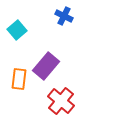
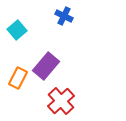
orange rectangle: moved 1 px left, 1 px up; rotated 20 degrees clockwise
red cross: rotated 8 degrees clockwise
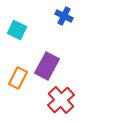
cyan square: rotated 24 degrees counterclockwise
purple rectangle: moved 1 px right; rotated 12 degrees counterclockwise
red cross: moved 1 px up
